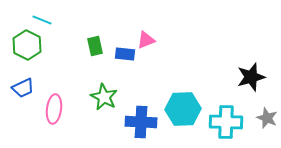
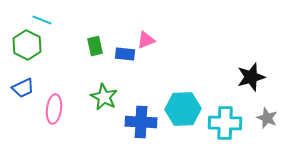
cyan cross: moved 1 px left, 1 px down
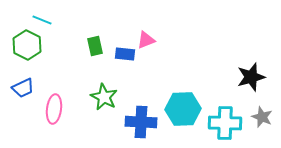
gray star: moved 5 px left, 1 px up
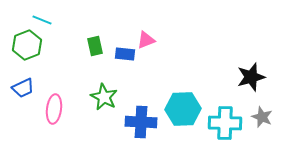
green hexagon: rotated 12 degrees clockwise
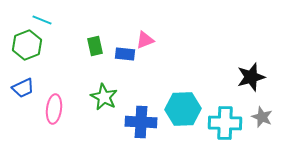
pink triangle: moved 1 px left
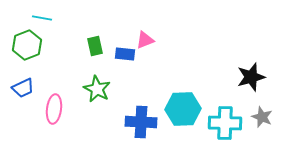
cyan line: moved 2 px up; rotated 12 degrees counterclockwise
green star: moved 7 px left, 8 px up
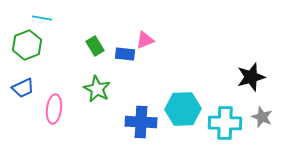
green rectangle: rotated 18 degrees counterclockwise
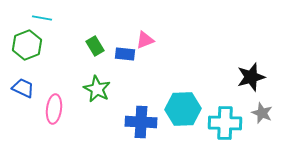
blue trapezoid: rotated 130 degrees counterclockwise
gray star: moved 4 px up
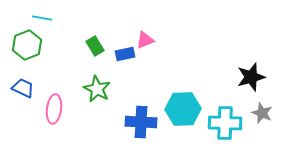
blue rectangle: rotated 18 degrees counterclockwise
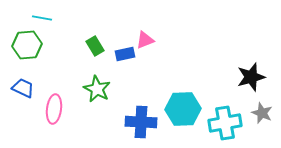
green hexagon: rotated 16 degrees clockwise
cyan cross: rotated 12 degrees counterclockwise
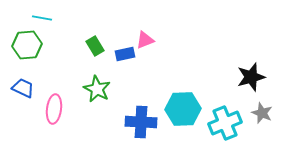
cyan cross: rotated 12 degrees counterclockwise
